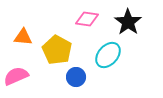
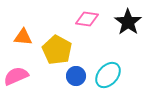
cyan ellipse: moved 20 px down
blue circle: moved 1 px up
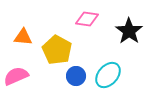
black star: moved 1 px right, 9 px down
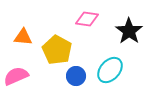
cyan ellipse: moved 2 px right, 5 px up
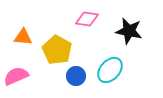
black star: rotated 24 degrees counterclockwise
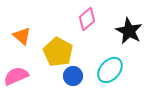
pink diamond: rotated 50 degrees counterclockwise
black star: rotated 16 degrees clockwise
orange triangle: moved 1 px left, 1 px up; rotated 36 degrees clockwise
yellow pentagon: moved 1 px right, 2 px down
blue circle: moved 3 px left
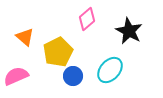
orange triangle: moved 3 px right, 1 px down
yellow pentagon: rotated 16 degrees clockwise
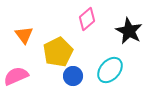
orange triangle: moved 1 px left, 2 px up; rotated 12 degrees clockwise
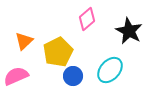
orange triangle: moved 6 px down; rotated 24 degrees clockwise
